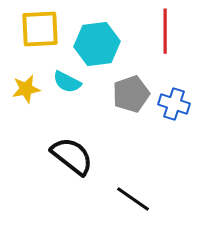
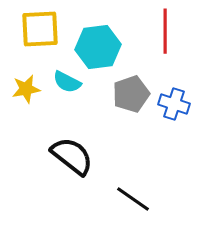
cyan hexagon: moved 1 px right, 3 px down
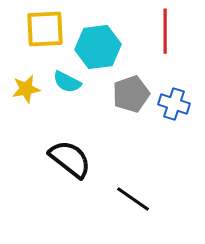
yellow square: moved 5 px right
black semicircle: moved 2 px left, 3 px down
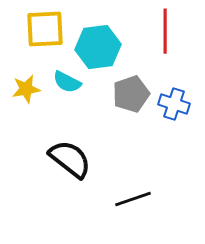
black line: rotated 54 degrees counterclockwise
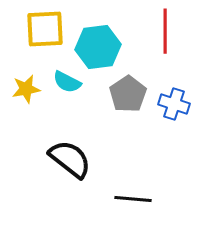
gray pentagon: moved 3 px left; rotated 15 degrees counterclockwise
black line: rotated 24 degrees clockwise
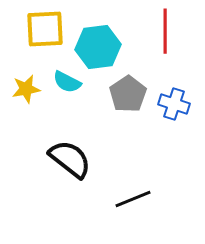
black line: rotated 27 degrees counterclockwise
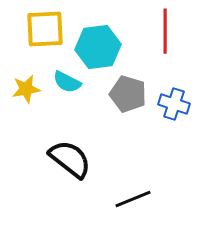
gray pentagon: rotated 21 degrees counterclockwise
